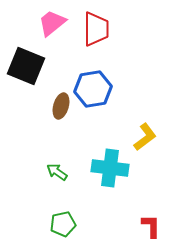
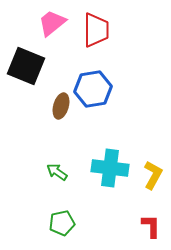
red trapezoid: moved 1 px down
yellow L-shape: moved 8 px right, 38 px down; rotated 24 degrees counterclockwise
green pentagon: moved 1 px left, 1 px up
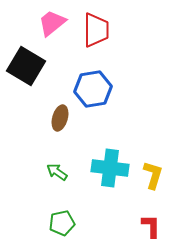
black square: rotated 9 degrees clockwise
brown ellipse: moved 1 px left, 12 px down
yellow L-shape: rotated 12 degrees counterclockwise
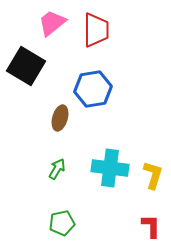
green arrow: moved 3 px up; rotated 85 degrees clockwise
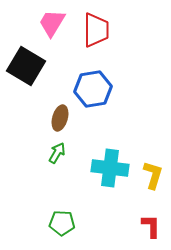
pink trapezoid: rotated 20 degrees counterclockwise
green arrow: moved 16 px up
green pentagon: rotated 15 degrees clockwise
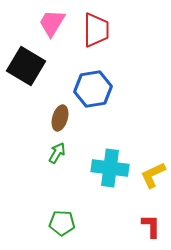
yellow L-shape: rotated 132 degrees counterclockwise
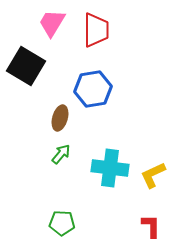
green arrow: moved 4 px right, 1 px down; rotated 10 degrees clockwise
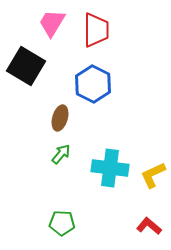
blue hexagon: moved 5 px up; rotated 24 degrees counterclockwise
red L-shape: moved 2 px left; rotated 50 degrees counterclockwise
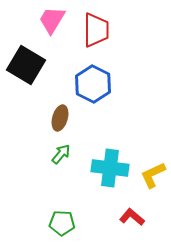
pink trapezoid: moved 3 px up
black square: moved 1 px up
red L-shape: moved 17 px left, 9 px up
